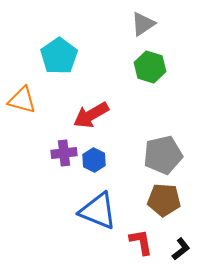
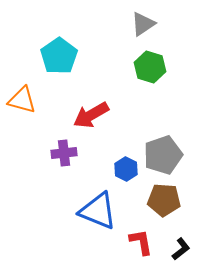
gray pentagon: rotated 6 degrees counterclockwise
blue hexagon: moved 32 px right, 9 px down
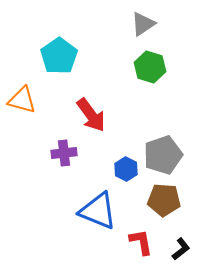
red arrow: rotated 96 degrees counterclockwise
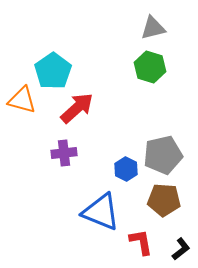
gray triangle: moved 10 px right, 4 px down; rotated 20 degrees clockwise
cyan pentagon: moved 6 px left, 15 px down
red arrow: moved 14 px left, 7 px up; rotated 96 degrees counterclockwise
gray pentagon: rotated 6 degrees clockwise
blue triangle: moved 3 px right, 1 px down
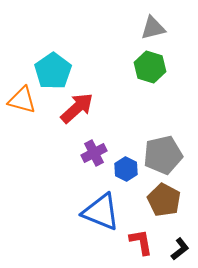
purple cross: moved 30 px right; rotated 20 degrees counterclockwise
brown pentagon: rotated 24 degrees clockwise
black L-shape: moved 1 px left
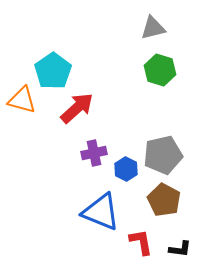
green hexagon: moved 10 px right, 3 px down
purple cross: rotated 15 degrees clockwise
black L-shape: rotated 45 degrees clockwise
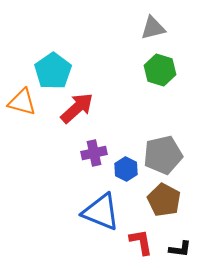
orange triangle: moved 2 px down
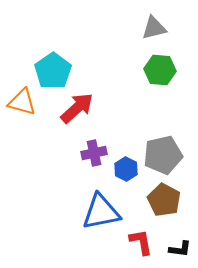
gray triangle: moved 1 px right
green hexagon: rotated 12 degrees counterclockwise
blue triangle: rotated 33 degrees counterclockwise
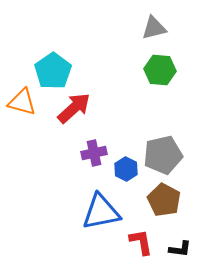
red arrow: moved 3 px left
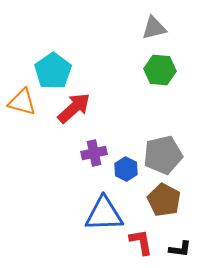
blue triangle: moved 3 px right, 2 px down; rotated 9 degrees clockwise
